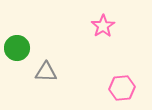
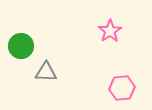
pink star: moved 7 px right, 5 px down
green circle: moved 4 px right, 2 px up
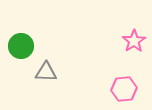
pink star: moved 24 px right, 10 px down
pink hexagon: moved 2 px right, 1 px down
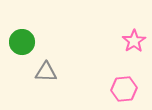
green circle: moved 1 px right, 4 px up
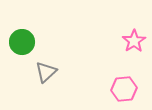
gray triangle: rotated 45 degrees counterclockwise
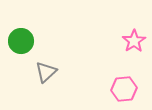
green circle: moved 1 px left, 1 px up
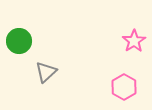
green circle: moved 2 px left
pink hexagon: moved 2 px up; rotated 25 degrees counterclockwise
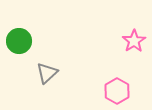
gray triangle: moved 1 px right, 1 px down
pink hexagon: moved 7 px left, 4 px down
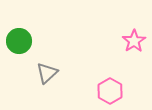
pink hexagon: moved 7 px left
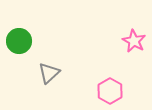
pink star: rotated 10 degrees counterclockwise
gray triangle: moved 2 px right
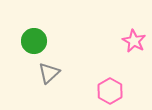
green circle: moved 15 px right
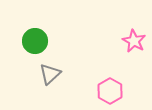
green circle: moved 1 px right
gray triangle: moved 1 px right, 1 px down
